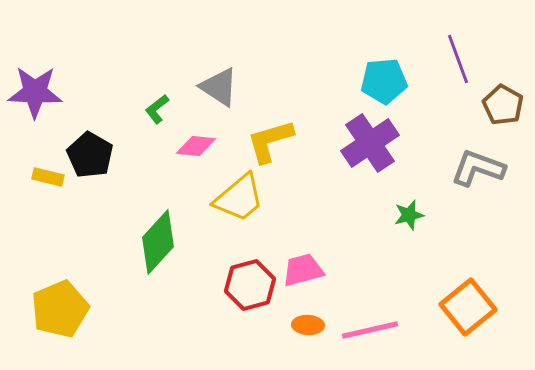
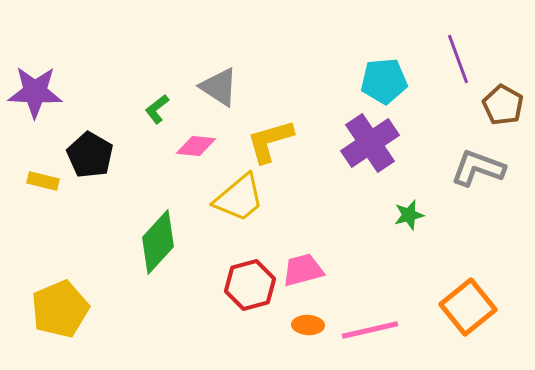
yellow rectangle: moved 5 px left, 4 px down
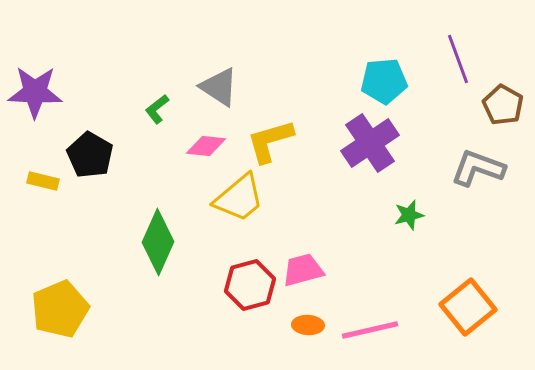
pink diamond: moved 10 px right
green diamond: rotated 18 degrees counterclockwise
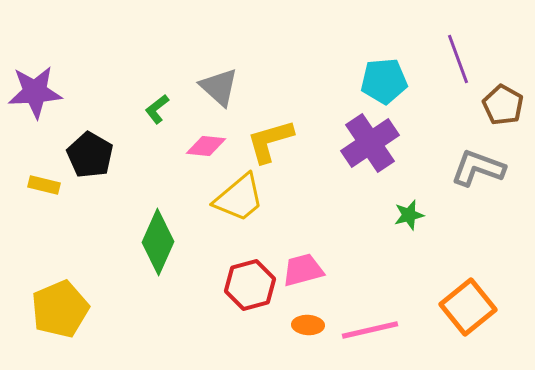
gray triangle: rotated 9 degrees clockwise
purple star: rotated 6 degrees counterclockwise
yellow rectangle: moved 1 px right, 4 px down
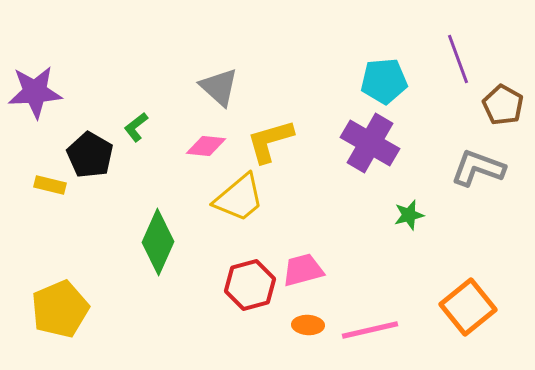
green L-shape: moved 21 px left, 18 px down
purple cross: rotated 26 degrees counterclockwise
yellow rectangle: moved 6 px right
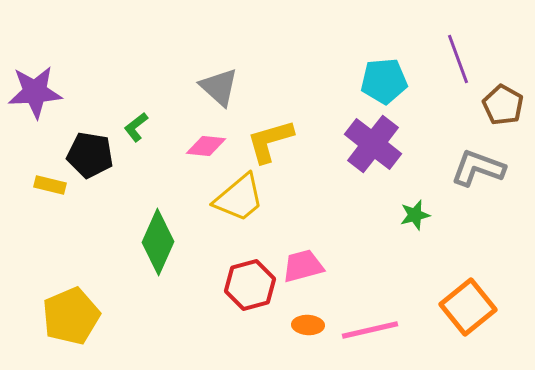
purple cross: moved 3 px right, 1 px down; rotated 8 degrees clockwise
black pentagon: rotated 21 degrees counterclockwise
green star: moved 6 px right
pink trapezoid: moved 4 px up
yellow pentagon: moved 11 px right, 7 px down
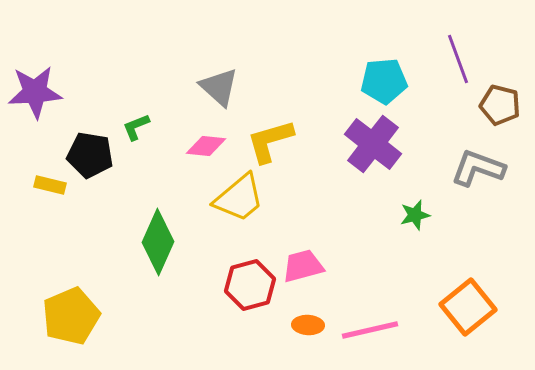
brown pentagon: moved 3 px left; rotated 15 degrees counterclockwise
green L-shape: rotated 16 degrees clockwise
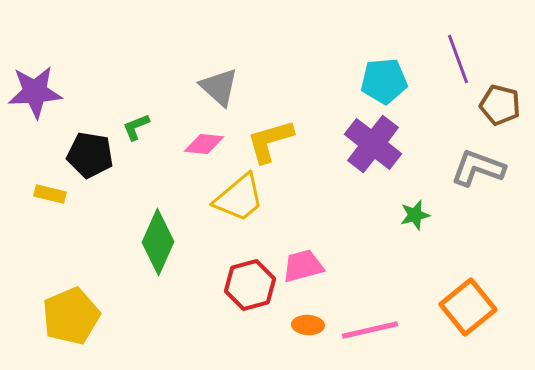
pink diamond: moved 2 px left, 2 px up
yellow rectangle: moved 9 px down
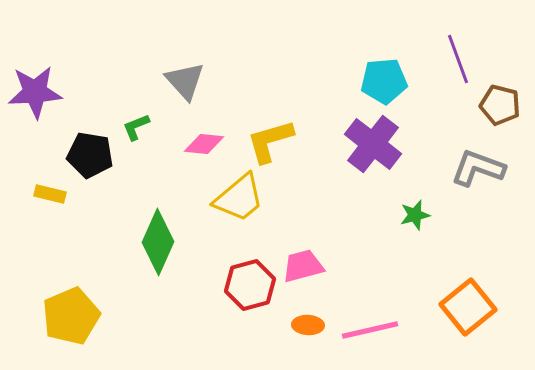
gray triangle: moved 34 px left, 6 px up; rotated 6 degrees clockwise
